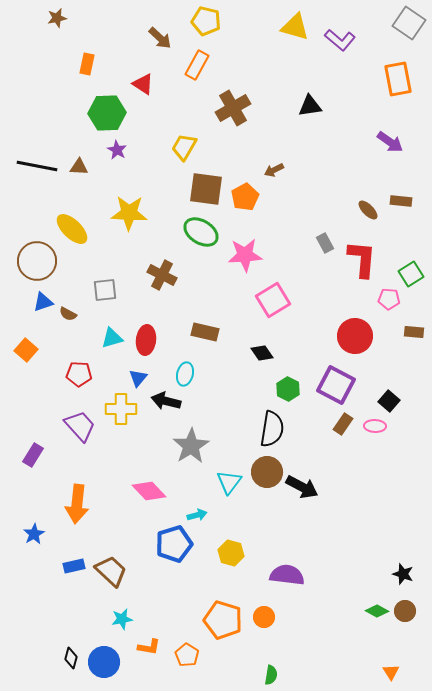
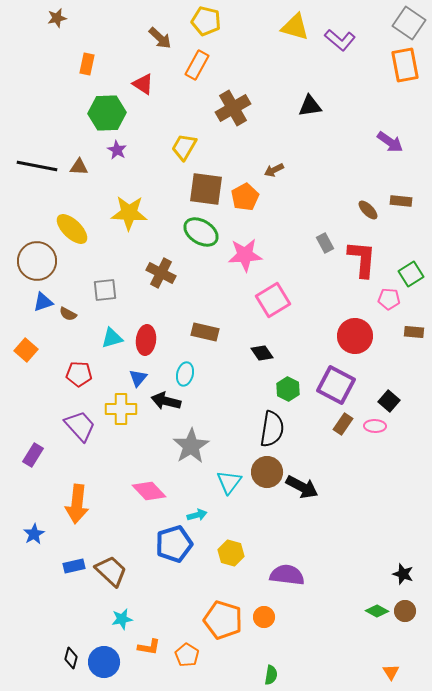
orange rectangle at (398, 79): moved 7 px right, 14 px up
brown cross at (162, 275): moved 1 px left, 2 px up
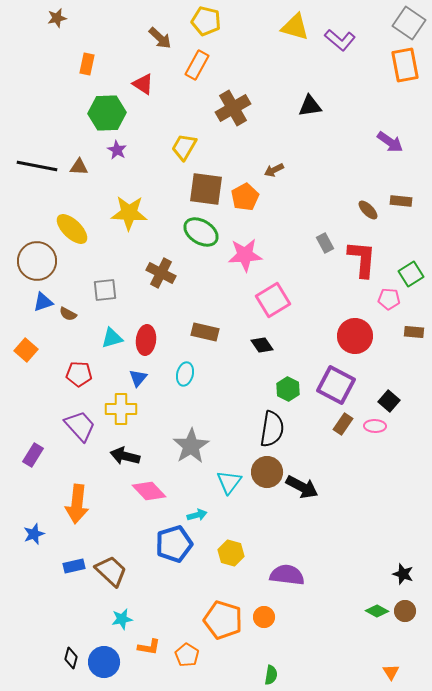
black diamond at (262, 353): moved 8 px up
black arrow at (166, 401): moved 41 px left, 55 px down
blue star at (34, 534): rotated 10 degrees clockwise
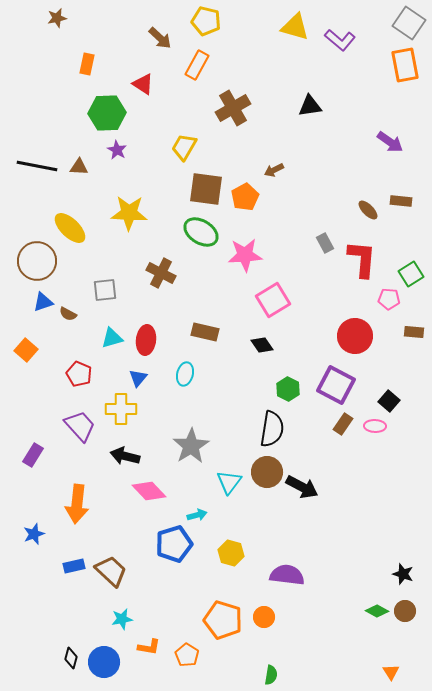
yellow ellipse at (72, 229): moved 2 px left, 1 px up
red pentagon at (79, 374): rotated 20 degrees clockwise
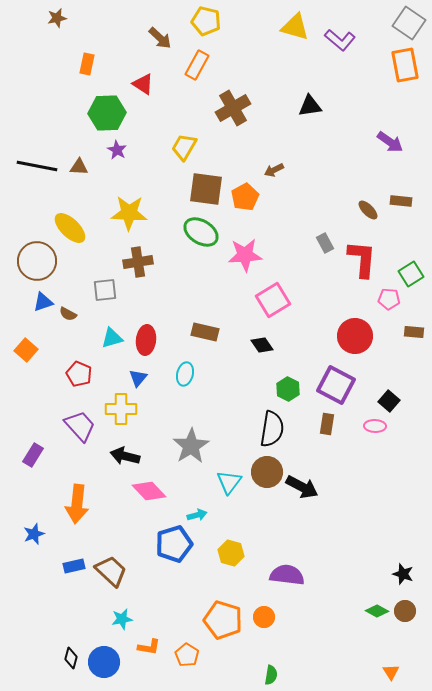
brown cross at (161, 273): moved 23 px left, 11 px up; rotated 36 degrees counterclockwise
brown rectangle at (343, 424): moved 16 px left; rotated 25 degrees counterclockwise
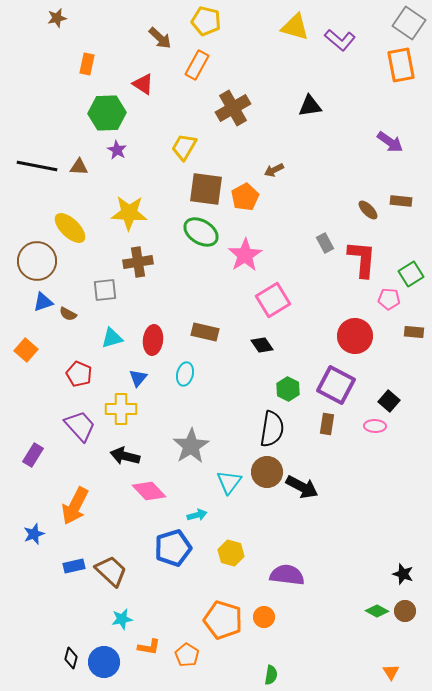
orange rectangle at (405, 65): moved 4 px left
pink star at (245, 255): rotated 28 degrees counterclockwise
red ellipse at (146, 340): moved 7 px right
orange arrow at (77, 504): moved 2 px left, 2 px down; rotated 21 degrees clockwise
blue pentagon at (174, 544): moved 1 px left, 4 px down
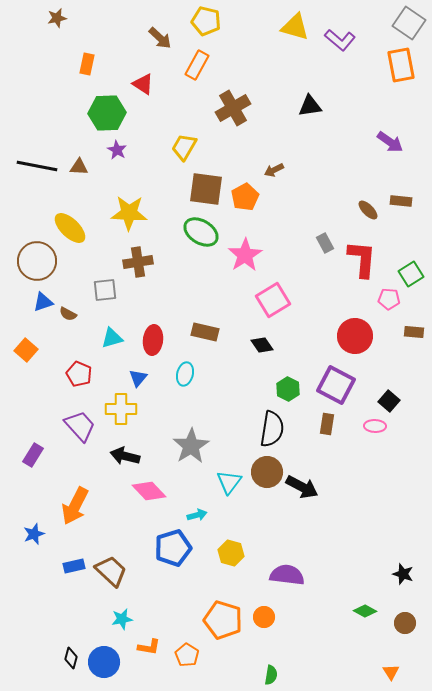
green diamond at (377, 611): moved 12 px left
brown circle at (405, 611): moved 12 px down
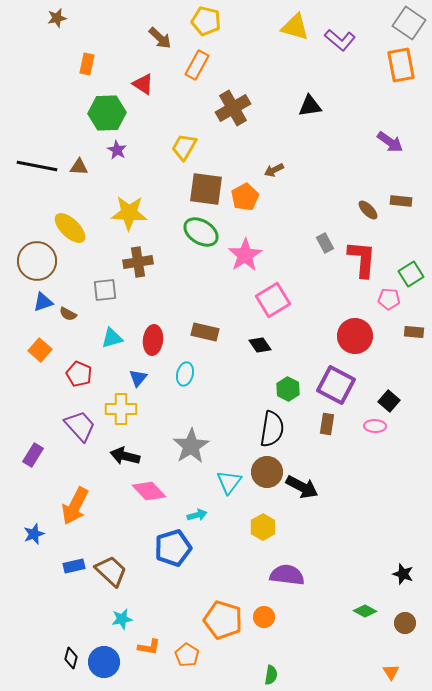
black diamond at (262, 345): moved 2 px left
orange square at (26, 350): moved 14 px right
yellow hexagon at (231, 553): moved 32 px right, 26 px up; rotated 15 degrees clockwise
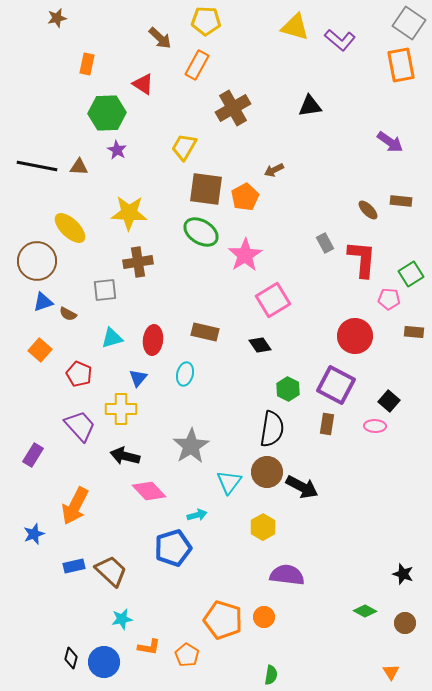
yellow pentagon at (206, 21): rotated 12 degrees counterclockwise
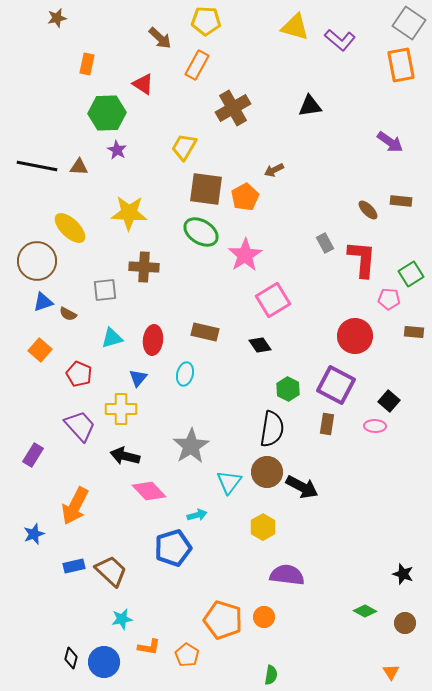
brown cross at (138, 262): moved 6 px right, 5 px down; rotated 12 degrees clockwise
